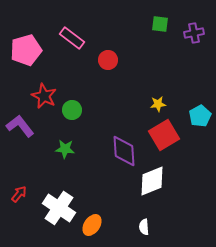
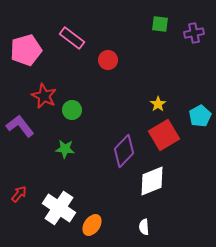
yellow star: rotated 28 degrees counterclockwise
purple diamond: rotated 48 degrees clockwise
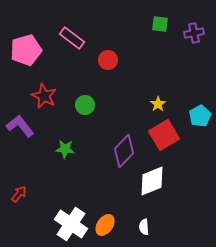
green circle: moved 13 px right, 5 px up
white cross: moved 12 px right, 16 px down
orange ellipse: moved 13 px right
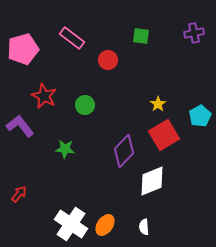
green square: moved 19 px left, 12 px down
pink pentagon: moved 3 px left, 1 px up
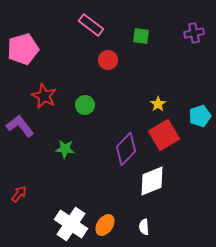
pink rectangle: moved 19 px right, 13 px up
cyan pentagon: rotated 10 degrees clockwise
purple diamond: moved 2 px right, 2 px up
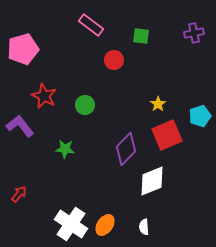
red circle: moved 6 px right
red square: moved 3 px right; rotated 8 degrees clockwise
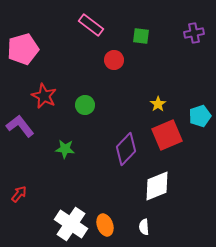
white diamond: moved 5 px right, 5 px down
orange ellipse: rotated 55 degrees counterclockwise
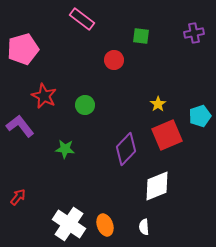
pink rectangle: moved 9 px left, 6 px up
red arrow: moved 1 px left, 3 px down
white cross: moved 2 px left
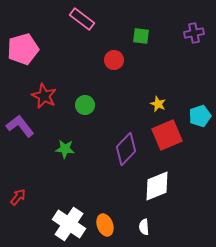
yellow star: rotated 14 degrees counterclockwise
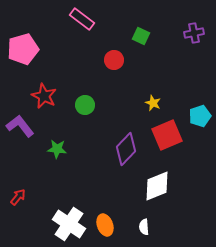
green square: rotated 18 degrees clockwise
yellow star: moved 5 px left, 1 px up
green star: moved 8 px left
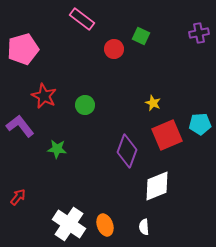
purple cross: moved 5 px right
red circle: moved 11 px up
cyan pentagon: moved 8 px down; rotated 15 degrees clockwise
purple diamond: moved 1 px right, 2 px down; rotated 24 degrees counterclockwise
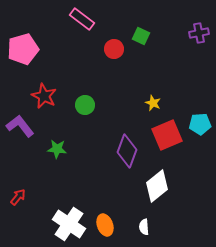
white diamond: rotated 16 degrees counterclockwise
